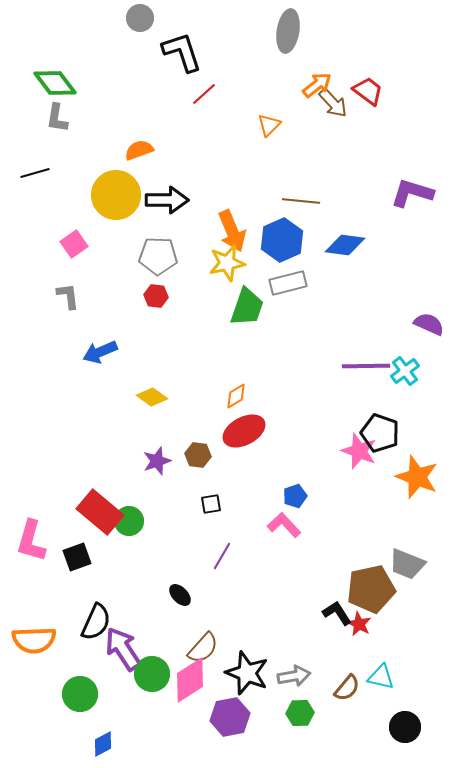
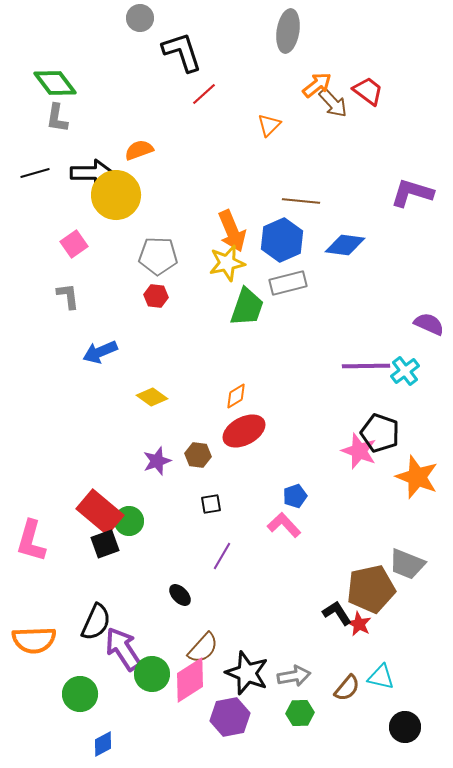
black arrow at (167, 200): moved 75 px left, 27 px up
black square at (77, 557): moved 28 px right, 13 px up
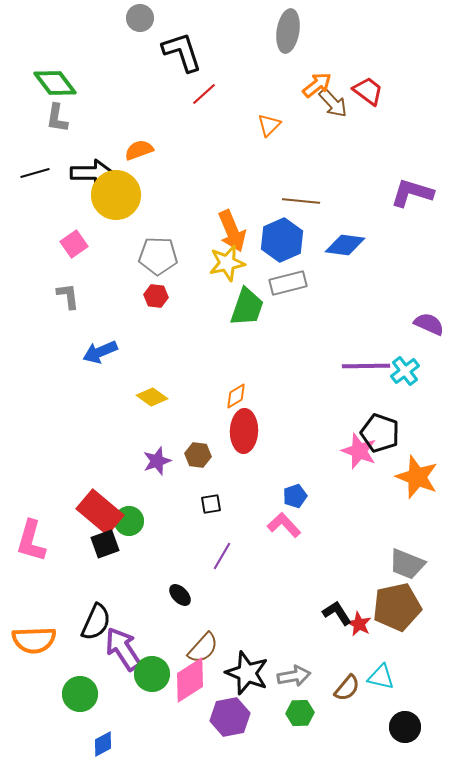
red ellipse at (244, 431): rotated 60 degrees counterclockwise
brown pentagon at (371, 589): moved 26 px right, 18 px down
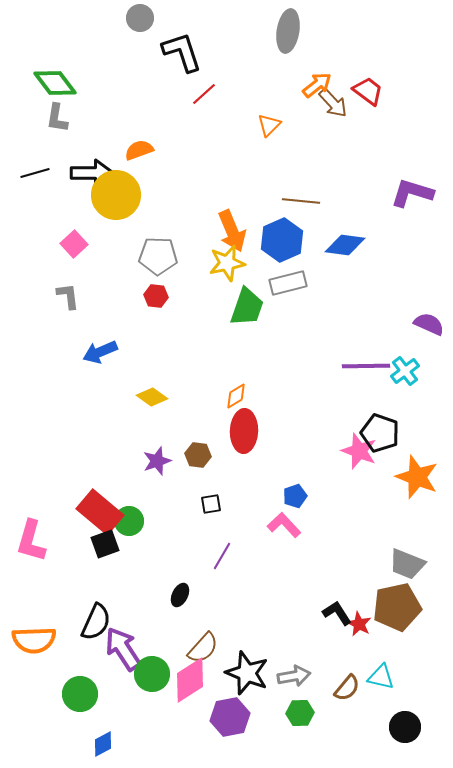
pink square at (74, 244): rotated 8 degrees counterclockwise
black ellipse at (180, 595): rotated 70 degrees clockwise
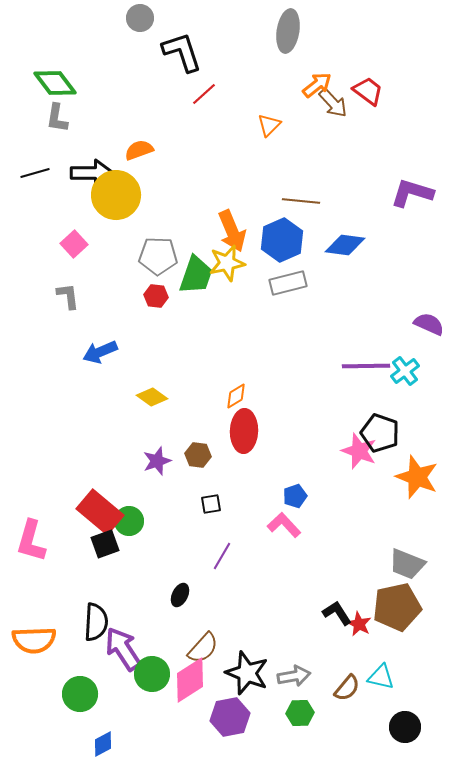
green trapezoid at (247, 307): moved 51 px left, 32 px up
black semicircle at (96, 622): rotated 21 degrees counterclockwise
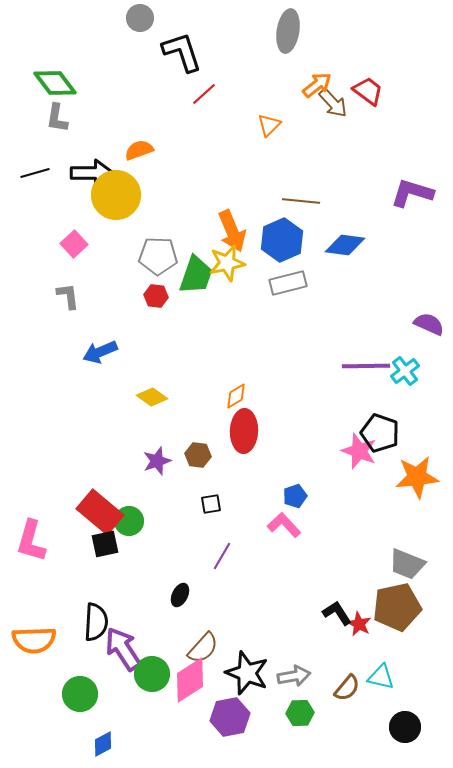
orange star at (417, 477): rotated 27 degrees counterclockwise
black square at (105, 544): rotated 8 degrees clockwise
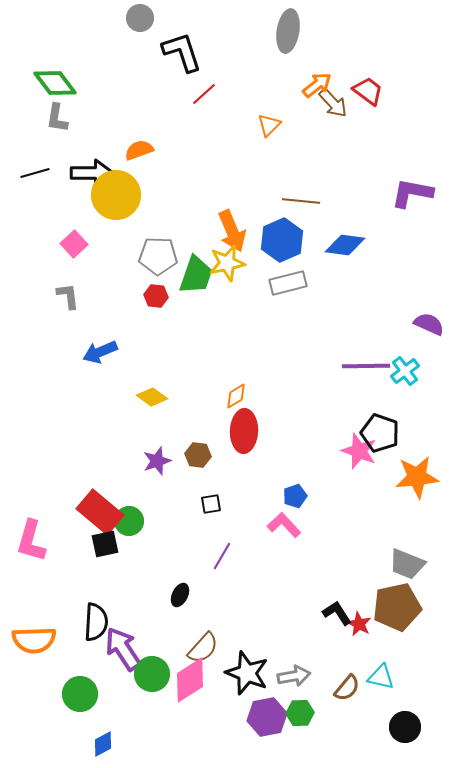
purple L-shape at (412, 193): rotated 6 degrees counterclockwise
purple hexagon at (230, 717): moved 37 px right
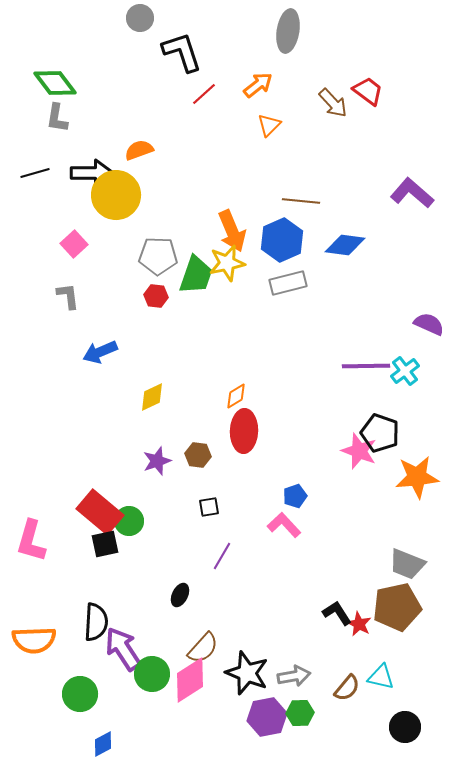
orange arrow at (317, 85): moved 59 px left
purple L-shape at (412, 193): rotated 30 degrees clockwise
yellow diamond at (152, 397): rotated 60 degrees counterclockwise
black square at (211, 504): moved 2 px left, 3 px down
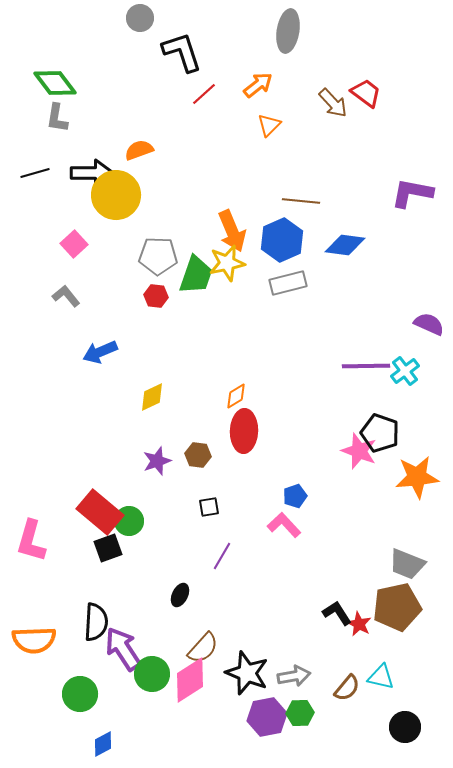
red trapezoid at (368, 91): moved 2 px left, 2 px down
purple L-shape at (412, 193): rotated 30 degrees counterclockwise
gray L-shape at (68, 296): moved 2 px left; rotated 32 degrees counterclockwise
black square at (105, 544): moved 3 px right, 4 px down; rotated 8 degrees counterclockwise
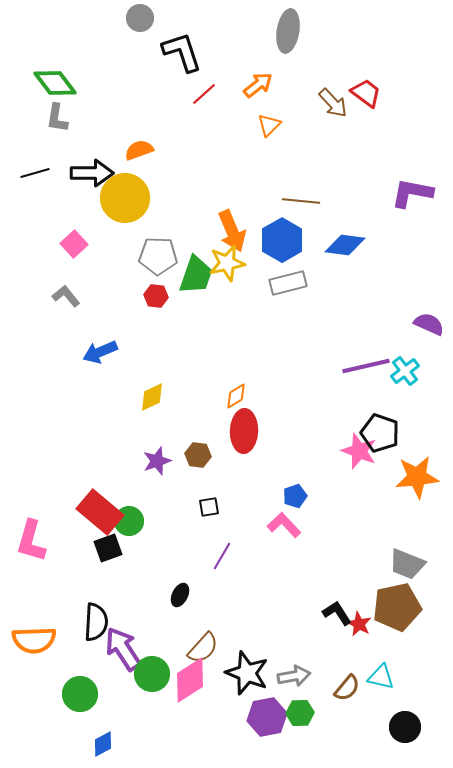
yellow circle at (116, 195): moved 9 px right, 3 px down
blue hexagon at (282, 240): rotated 6 degrees counterclockwise
purple line at (366, 366): rotated 12 degrees counterclockwise
